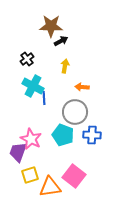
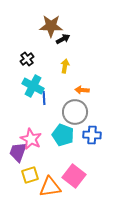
black arrow: moved 2 px right, 2 px up
orange arrow: moved 3 px down
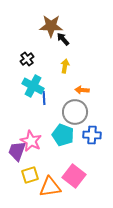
black arrow: rotated 104 degrees counterclockwise
pink star: moved 2 px down
purple trapezoid: moved 1 px left, 1 px up
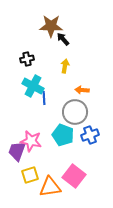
black cross: rotated 24 degrees clockwise
blue cross: moved 2 px left; rotated 24 degrees counterclockwise
pink star: rotated 15 degrees counterclockwise
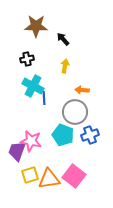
brown star: moved 15 px left
orange triangle: moved 1 px left, 8 px up
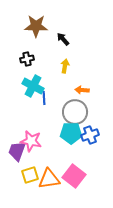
cyan pentagon: moved 8 px right, 2 px up; rotated 20 degrees counterclockwise
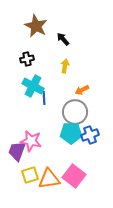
brown star: rotated 25 degrees clockwise
orange arrow: rotated 32 degrees counterclockwise
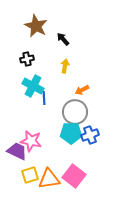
purple trapezoid: rotated 95 degrees clockwise
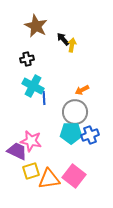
yellow arrow: moved 7 px right, 21 px up
yellow square: moved 1 px right, 4 px up
